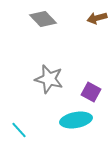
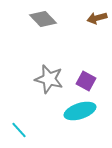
purple square: moved 5 px left, 11 px up
cyan ellipse: moved 4 px right, 9 px up; rotated 8 degrees counterclockwise
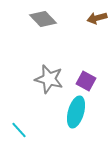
cyan ellipse: moved 4 px left, 1 px down; rotated 56 degrees counterclockwise
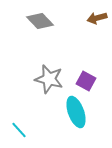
gray diamond: moved 3 px left, 2 px down
cyan ellipse: rotated 36 degrees counterclockwise
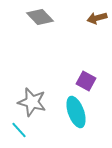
gray diamond: moved 4 px up
gray star: moved 17 px left, 23 px down
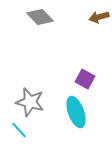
brown arrow: moved 2 px right, 1 px up
purple square: moved 1 px left, 2 px up
gray star: moved 2 px left
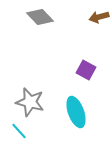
purple square: moved 1 px right, 9 px up
cyan line: moved 1 px down
